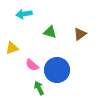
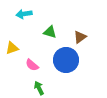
brown triangle: moved 3 px down
blue circle: moved 9 px right, 10 px up
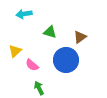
yellow triangle: moved 3 px right, 3 px down; rotated 24 degrees counterclockwise
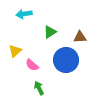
green triangle: rotated 48 degrees counterclockwise
brown triangle: rotated 32 degrees clockwise
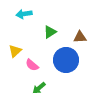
green arrow: rotated 104 degrees counterclockwise
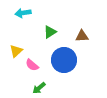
cyan arrow: moved 1 px left, 1 px up
brown triangle: moved 2 px right, 1 px up
yellow triangle: moved 1 px right
blue circle: moved 2 px left
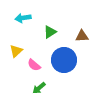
cyan arrow: moved 5 px down
pink semicircle: moved 2 px right
